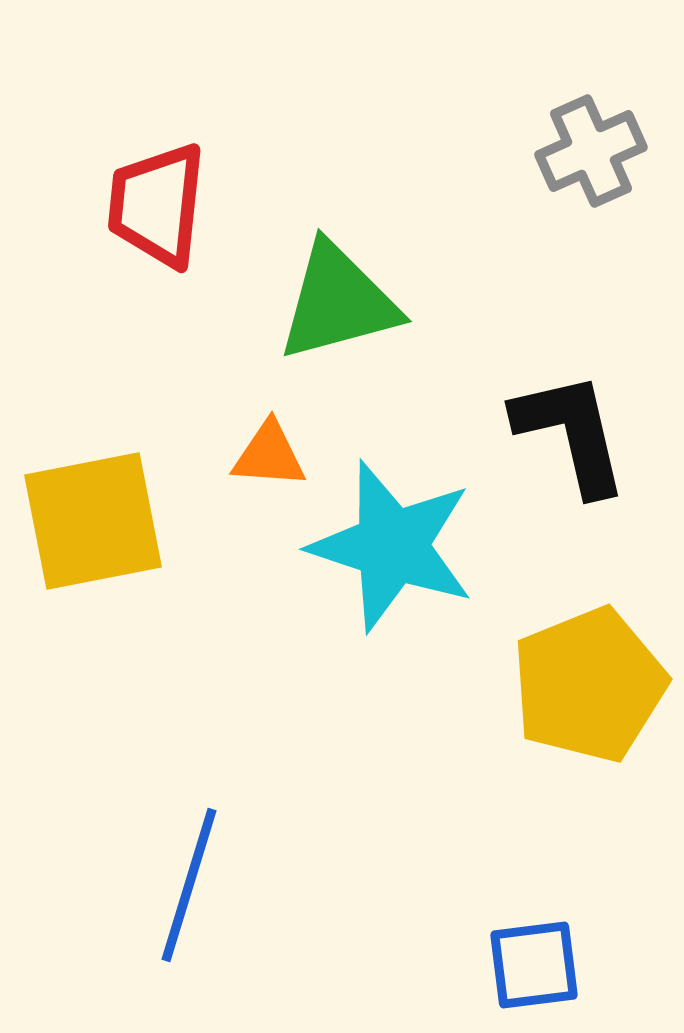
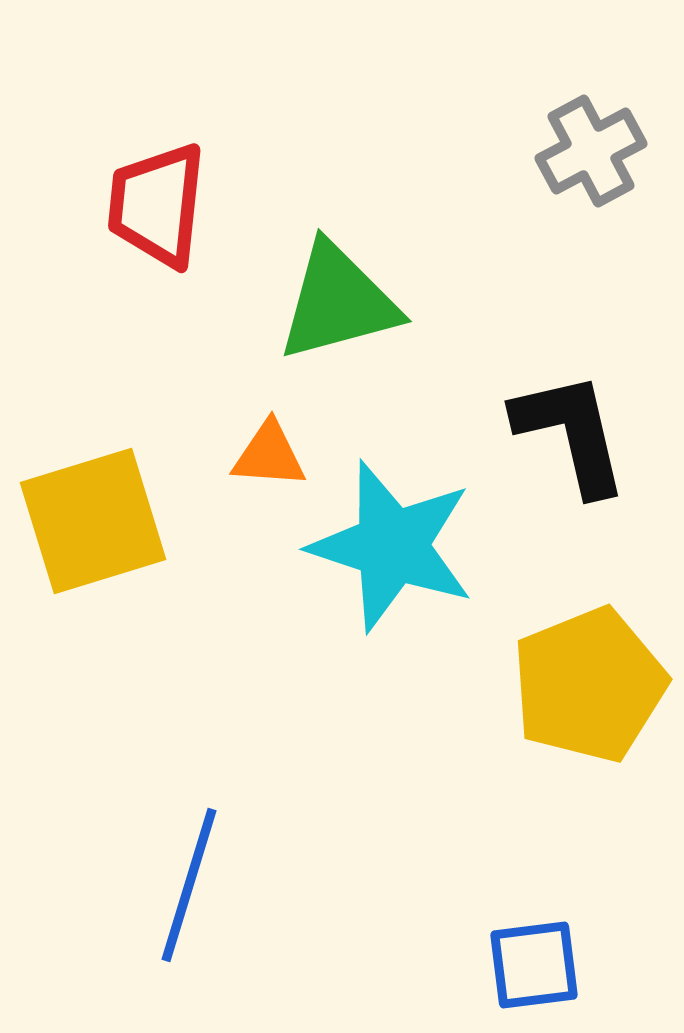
gray cross: rotated 4 degrees counterclockwise
yellow square: rotated 6 degrees counterclockwise
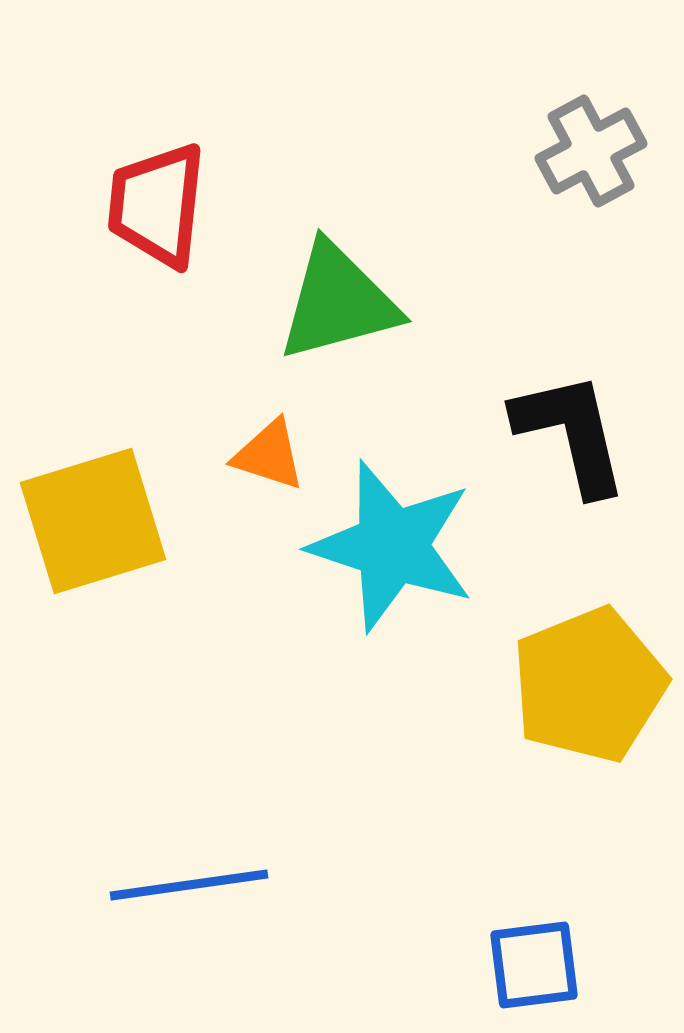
orange triangle: rotated 14 degrees clockwise
blue line: rotated 65 degrees clockwise
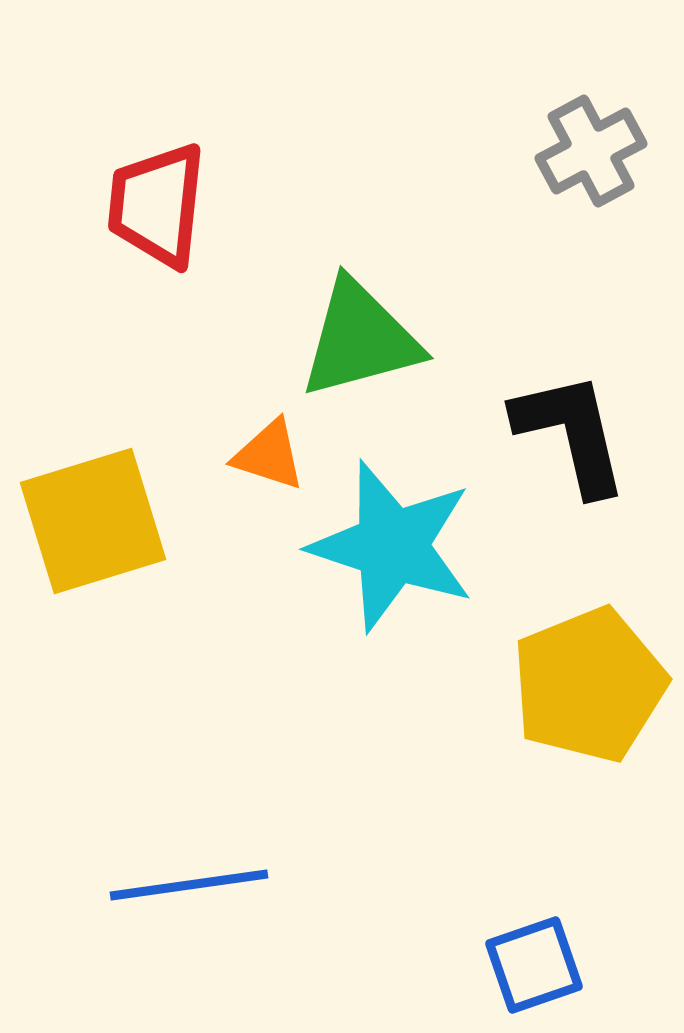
green triangle: moved 22 px right, 37 px down
blue square: rotated 12 degrees counterclockwise
